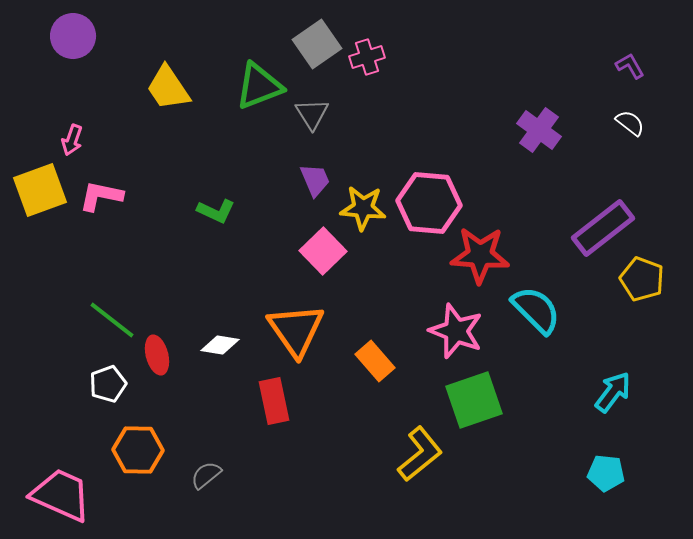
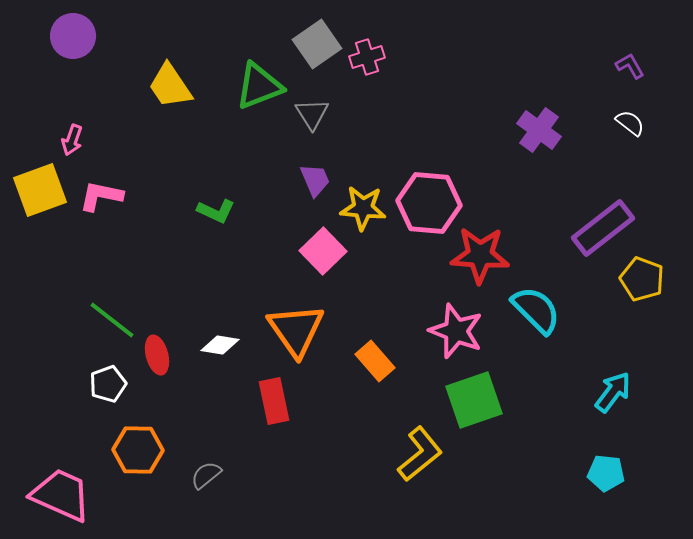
yellow trapezoid: moved 2 px right, 2 px up
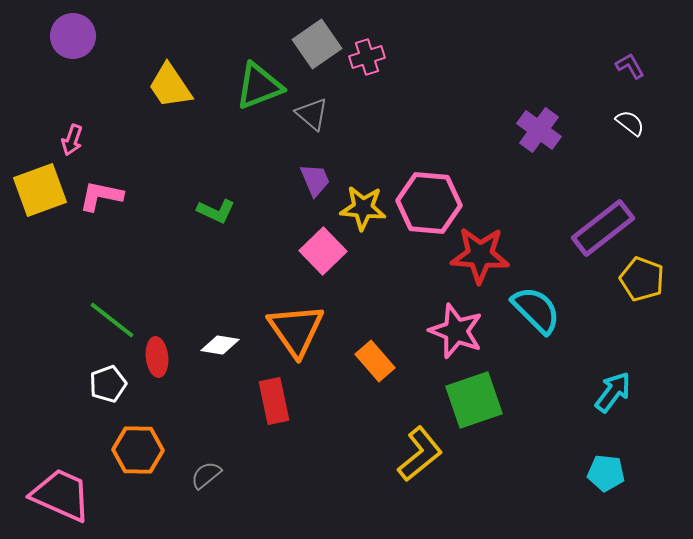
gray triangle: rotated 18 degrees counterclockwise
red ellipse: moved 2 px down; rotated 9 degrees clockwise
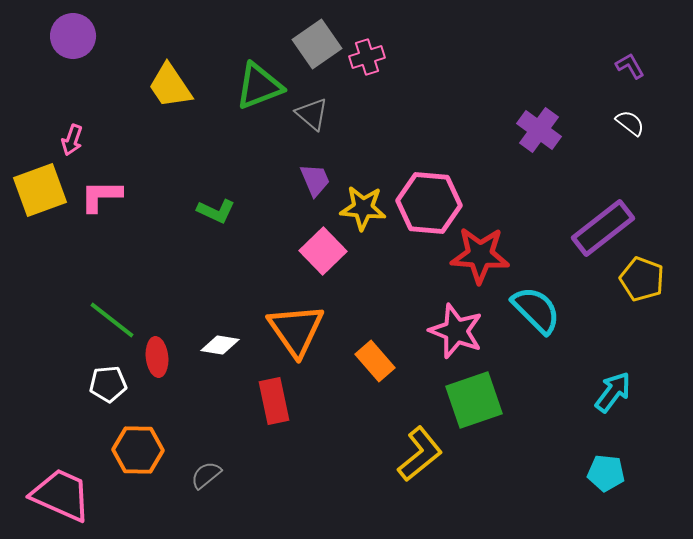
pink L-shape: rotated 12 degrees counterclockwise
white pentagon: rotated 15 degrees clockwise
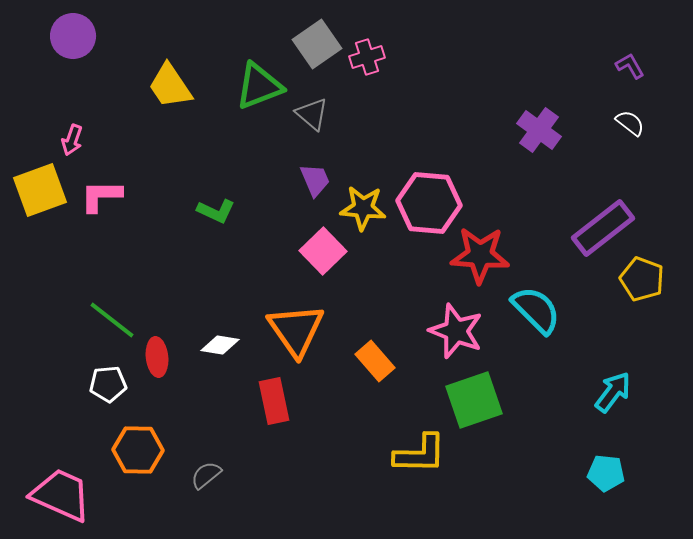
yellow L-shape: rotated 40 degrees clockwise
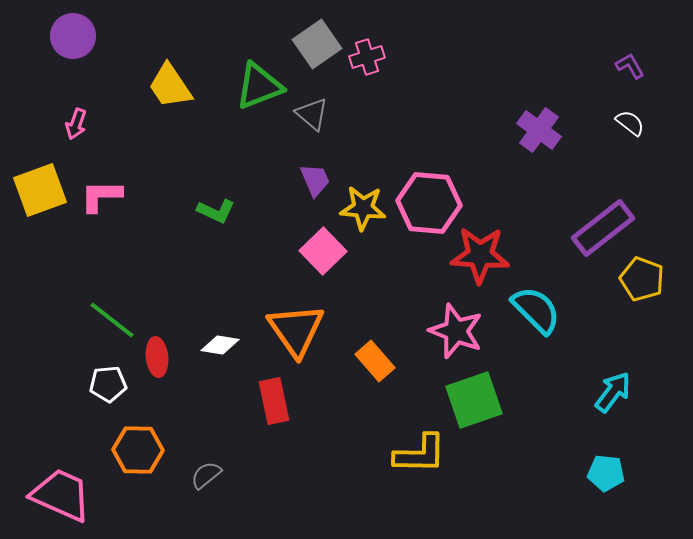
pink arrow: moved 4 px right, 16 px up
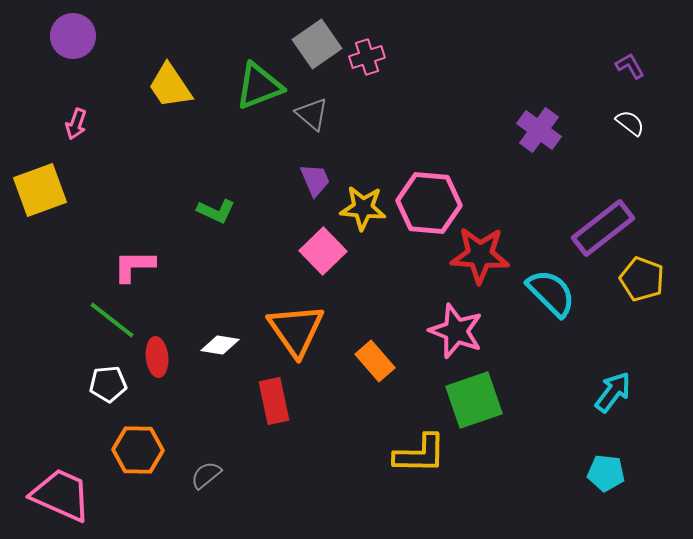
pink L-shape: moved 33 px right, 70 px down
cyan semicircle: moved 15 px right, 17 px up
